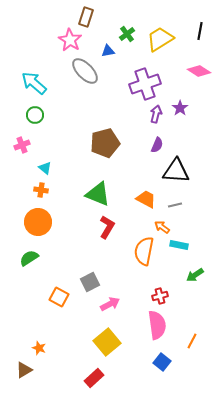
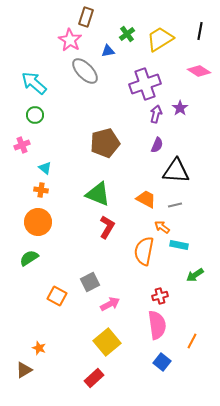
orange square: moved 2 px left, 1 px up
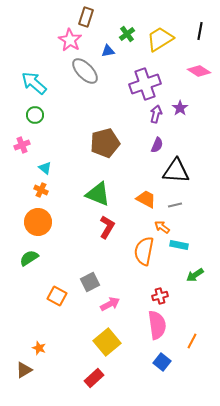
orange cross: rotated 16 degrees clockwise
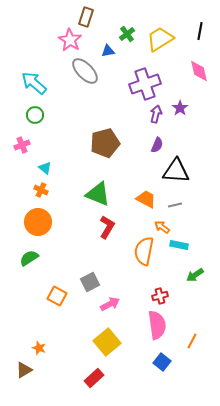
pink diamond: rotated 45 degrees clockwise
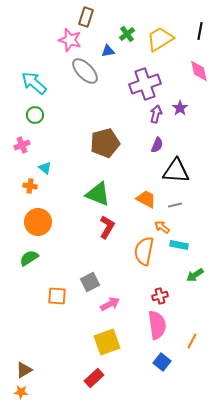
pink star: rotated 15 degrees counterclockwise
orange cross: moved 11 px left, 4 px up; rotated 16 degrees counterclockwise
orange square: rotated 24 degrees counterclockwise
yellow square: rotated 20 degrees clockwise
orange star: moved 18 px left, 44 px down; rotated 16 degrees counterclockwise
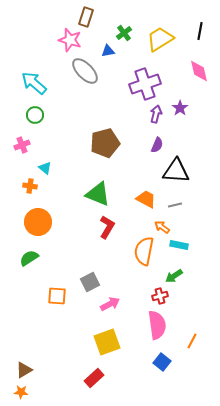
green cross: moved 3 px left, 1 px up
green arrow: moved 21 px left, 1 px down
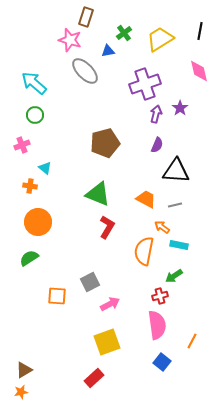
orange star: rotated 16 degrees counterclockwise
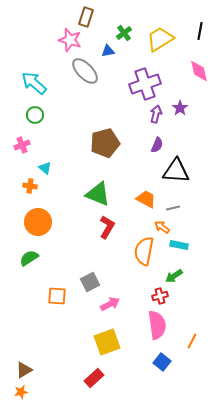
gray line: moved 2 px left, 3 px down
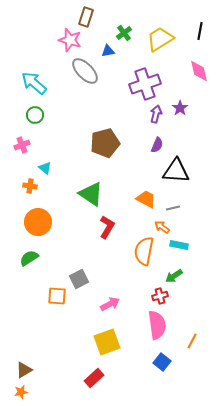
green triangle: moved 7 px left; rotated 12 degrees clockwise
gray square: moved 11 px left, 3 px up
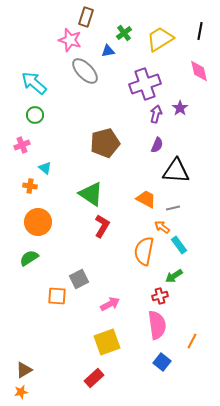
red L-shape: moved 5 px left, 1 px up
cyan rectangle: rotated 42 degrees clockwise
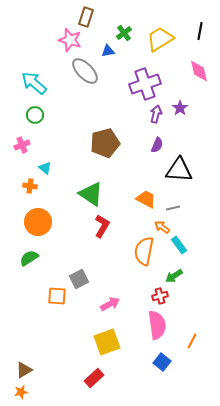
black triangle: moved 3 px right, 1 px up
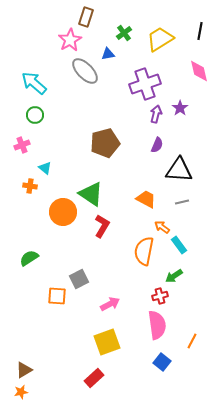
pink star: rotated 25 degrees clockwise
blue triangle: moved 3 px down
gray line: moved 9 px right, 6 px up
orange circle: moved 25 px right, 10 px up
